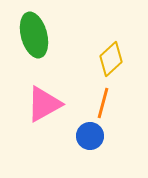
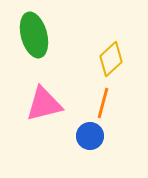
pink triangle: rotated 15 degrees clockwise
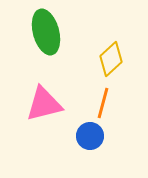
green ellipse: moved 12 px right, 3 px up
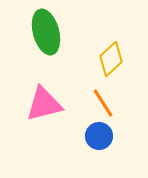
orange line: rotated 48 degrees counterclockwise
blue circle: moved 9 px right
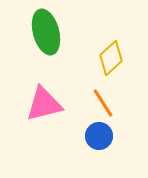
yellow diamond: moved 1 px up
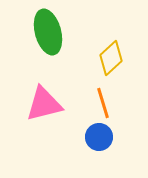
green ellipse: moved 2 px right
orange line: rotated 16 degrees clockwise
blue circle: moved 1 px down
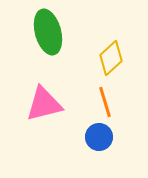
orange line: moved 2 px right, 1 px up
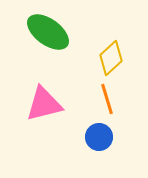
green ellipse: rotated 39 degrees counterclockwise
orange line: moved 2 px right, 3 px up
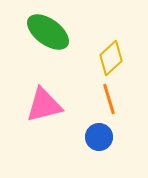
orange line: moved 2 px right
pink triangle: moved 1 px down
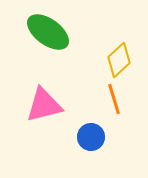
yellow diamond: moved 8 px right, 2 px down
orange line: moved 5 px right
blue circle: moved 8 px left
